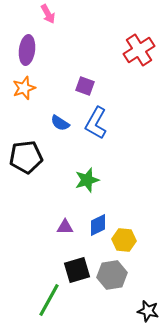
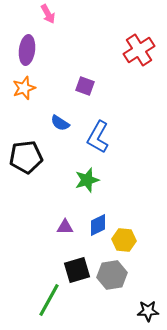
blue L-shape: moved 2 px right, 14 px down
black star: rotated 15 degrees counterclockwise
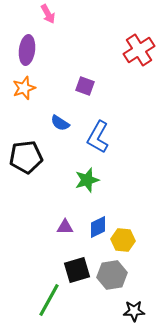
blue diamond: moved 2 px down
yellow hexagon: moved 1 px left
black star: moved 14 px left
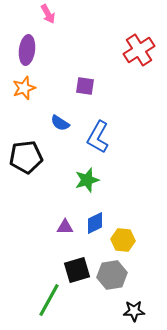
purple square: rotated 12 degrees counterclockwise
blue diamond: moved 3 px left, 4 px up
